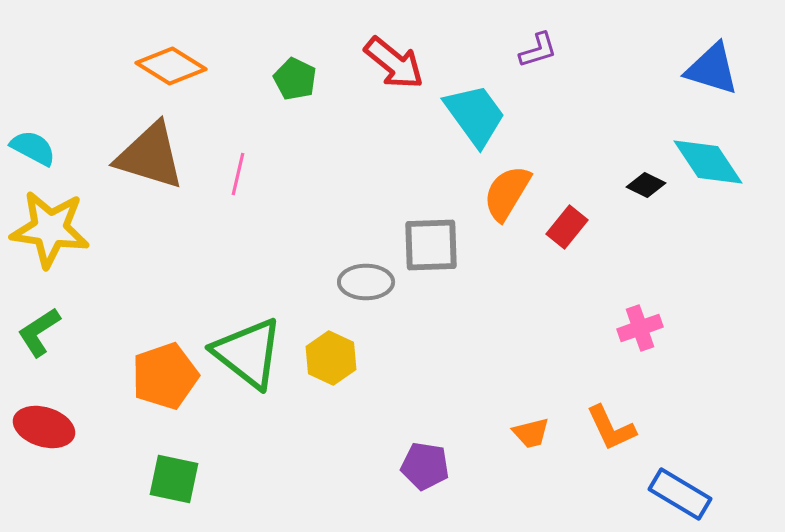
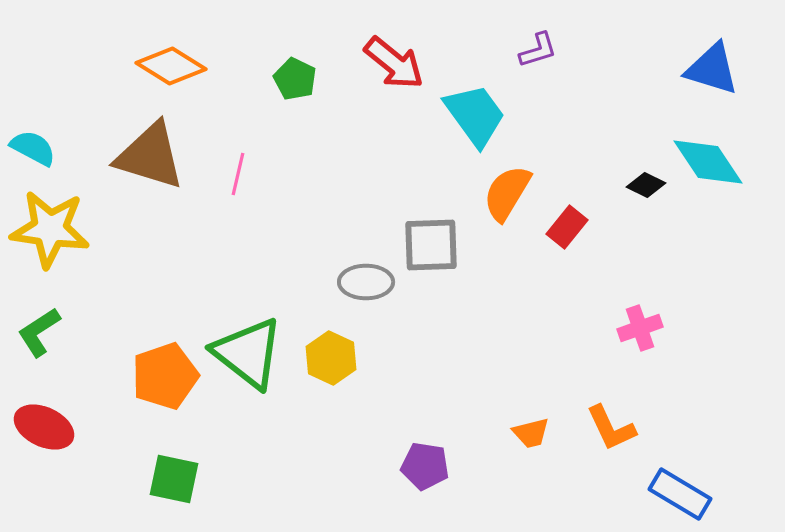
red ellipse: rotated 8 degrees clockwise
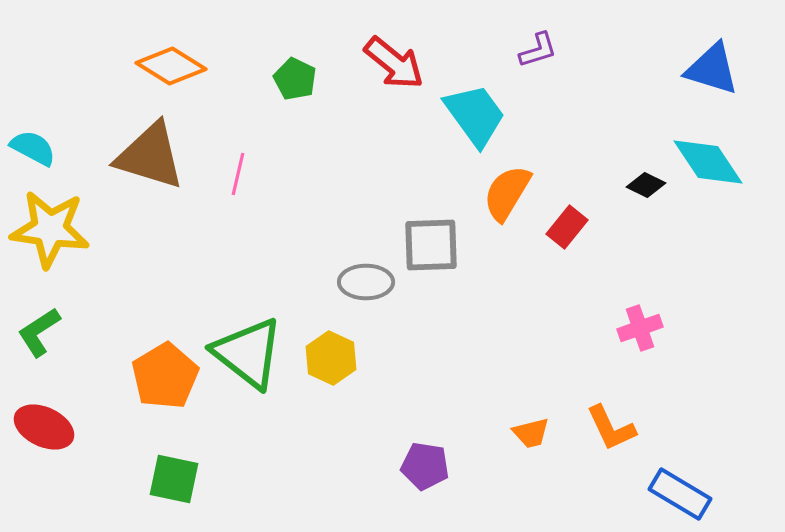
orange pentagon: rotated 12 degrees counterclockwise
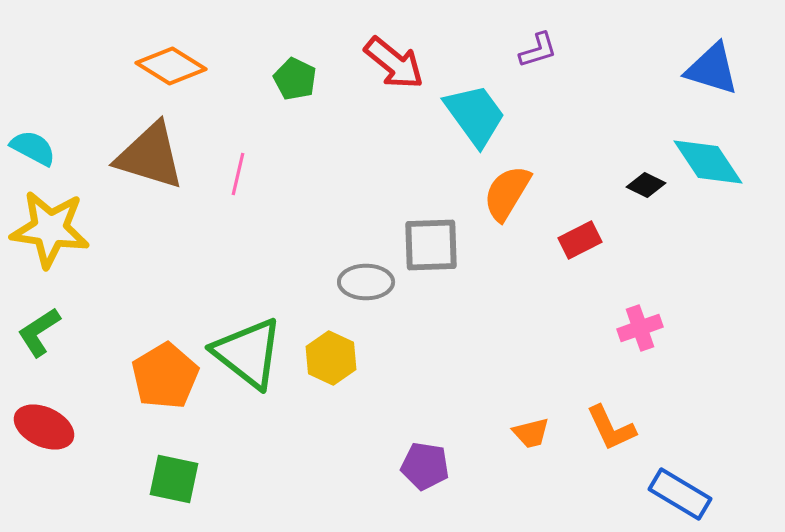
red rectangle: moved 13 px right, 13 px down; rotated 24 degrees clockwise
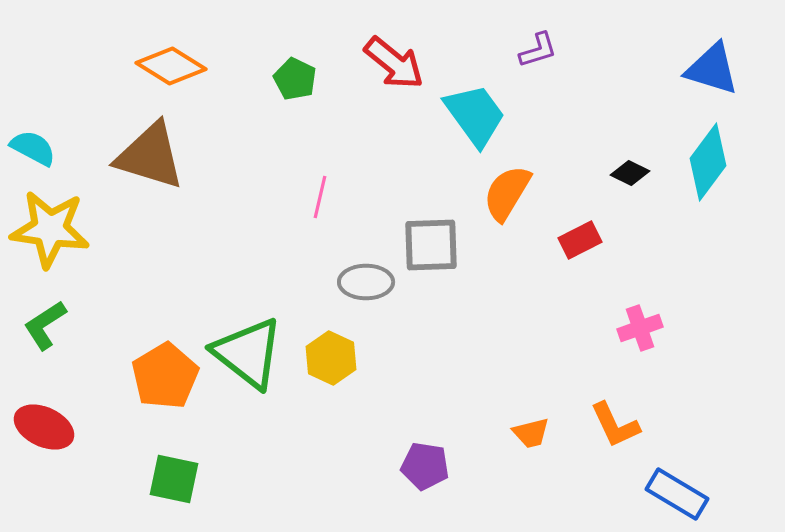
cyan diamond: rotated 70 degrees clockwise
pink line: moved 82 px right, 23 px down
black diamond: moved 16 px left, 12 px up
green L-shape: moved 6 px right, 7 px up
orange L-shape: moved 4 px right, 3 px up
blue rectangle: moved 3 px left
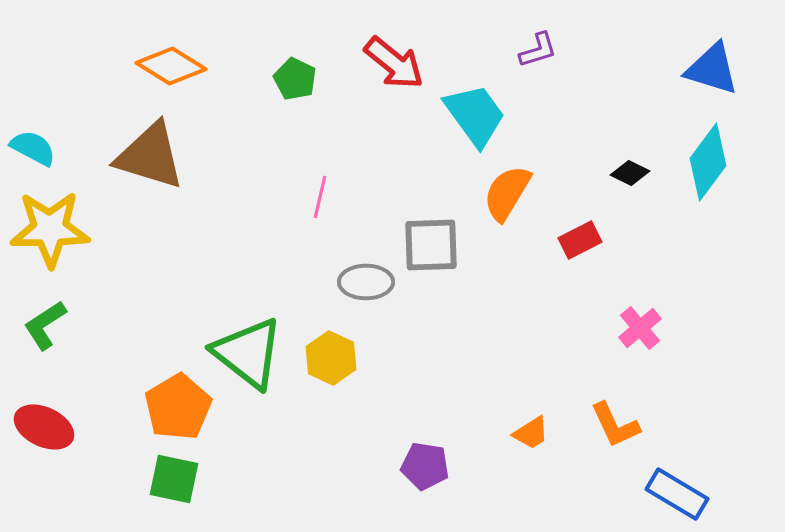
yellow star: rotated 8 degrees counterclockwise
pink cross: rotated 21 degrees counterclockwise
orange pentagon: moved 13 px right, 31 px down
orange trapezoid: rotated 18 degrees counterclockwise
